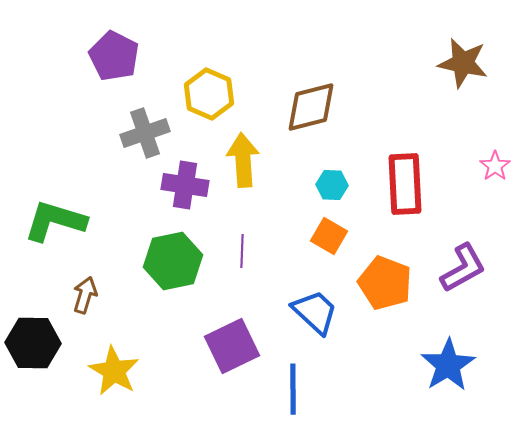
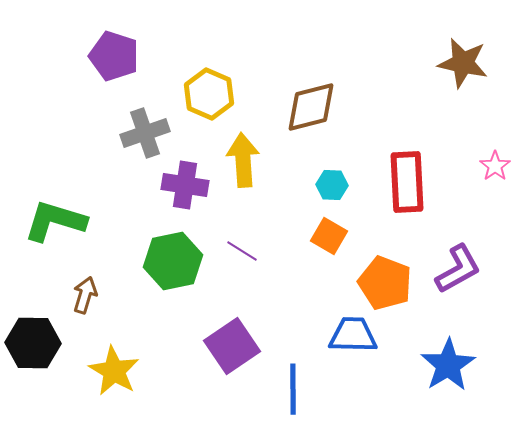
purple pentagon: rotated 9 degrees counterclockwise
red rectangle: moved 2 px right, 2 px up
purple line: rotated 60 degrees counterclockwise
purple L-shape: moved 5 px left, 1 px down
blue trapezoid: moved 38 px right, 23 px down; rotated 42 degrees counterclockwise
purple square: rotated 8 degrees counterclockwise
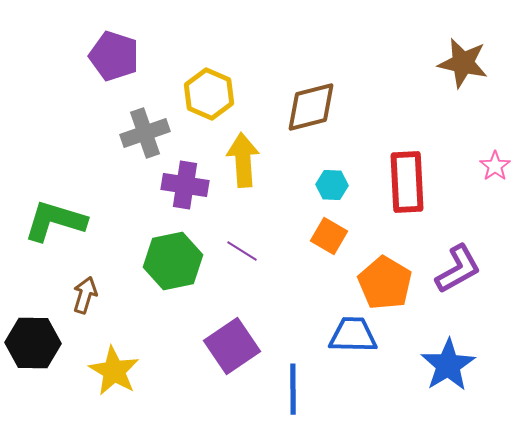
orange pentagon: rotated 10 degrees clockwise
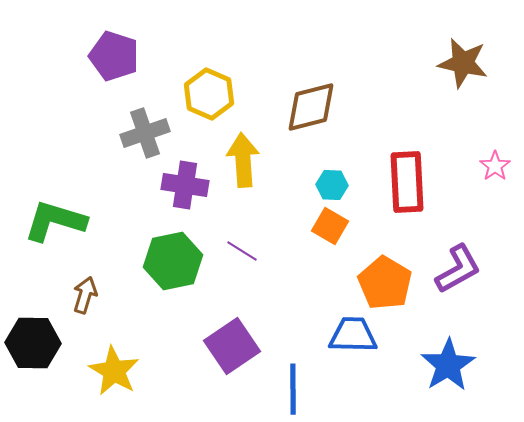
orange square: moved 1 px right, 10 px up
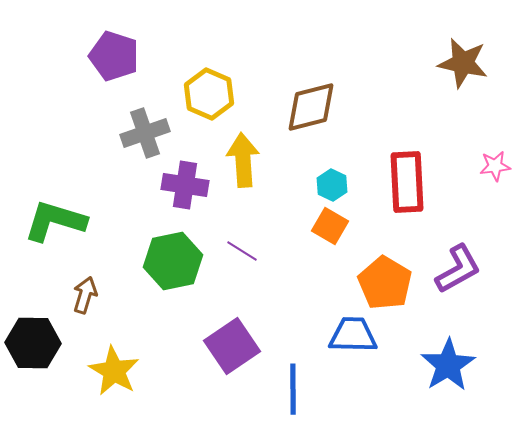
pink star: rotated 28 degrees clockwise
cyan hexagon: rotated 24 degrees clockwise
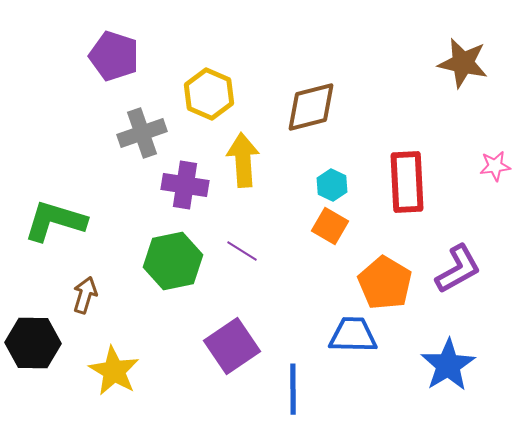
gray cross: moved 3 px left
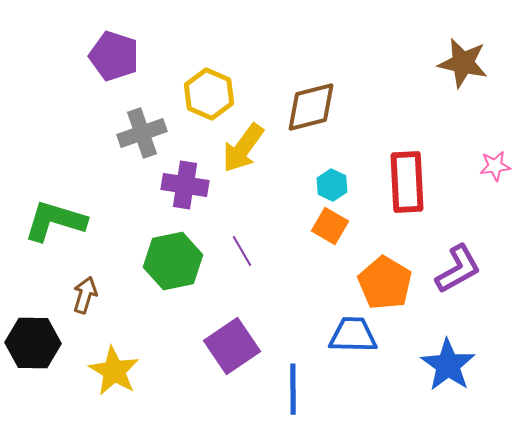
yellow arrow: moved 12 px up; rotated 140 degrees counterclockwise
purple line: rotated 28 degrees clockwise
blue star: rotated 6 degrees counterclockwise
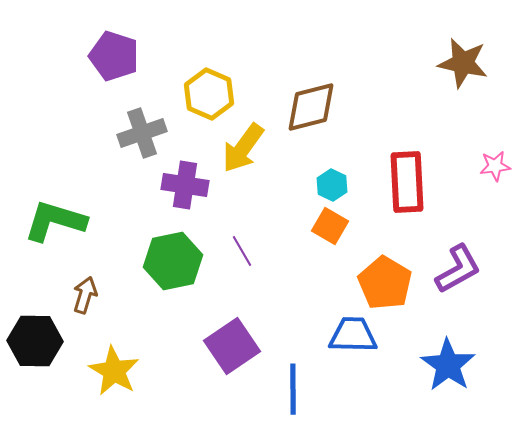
black hexagon: moved 2 px right, 2 px up
